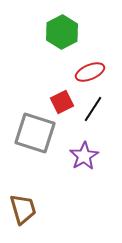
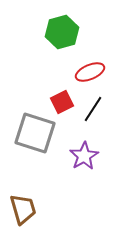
green hexagon: rotated 12 degrees clockwise
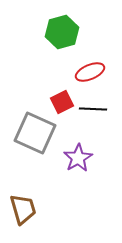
black line: rotated 60 degrees clockwise
gray square: rotated 6 degrees clockwise
purple star: moved 6 px left, 2 px down
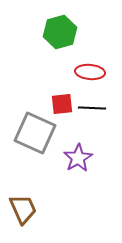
green hexagon: moved 2 px left
red ellipse: rotated 28 degrees clockwise
red square: moved 2 px down; rotated 20 degrees clockwise
black line: moved 1 px left, 1 px up
brown trapezoid: rotated 8 degrees counterclockwise
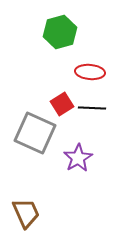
red square: rotated 25 degrees counterclockwise
brown trapezoid: moved 3 px right, 4 px down
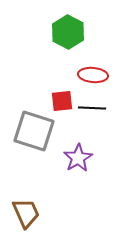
green hexagon: moved 8 px right; rotated 16 degrees counterclockwise
red ellipse: moved 3 px right, 3 px down
red square: moved 3 px up; rotated 25 degrees clockwise
gray square: moved 1 px left, 2 px up; rotated 6 degrees counterclockwise
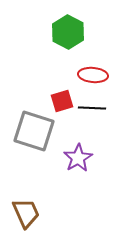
red square: rotated 10 degrees counterclockwise
